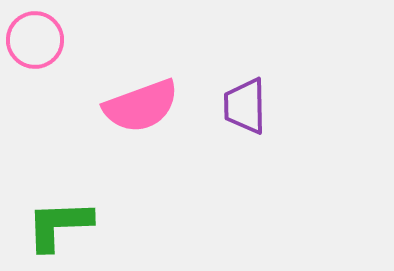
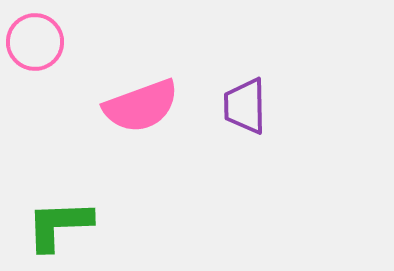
pink circle: moved 2 px down
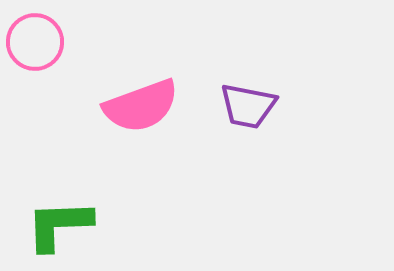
purple trapezoid: moved 3 px right; rotated 78 degrees counterclockwise
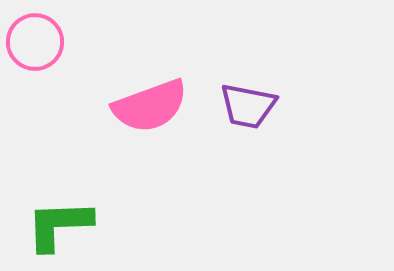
pink semicircle: moved 9 px right
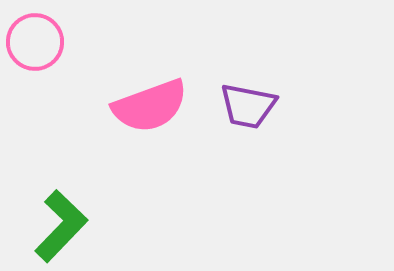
green L-shape: moved 2 px right, 1 px down; rotated 136 degrees clockwise
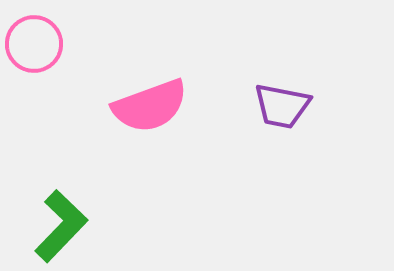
pink circle: moved 1 px left, 2 px down
purple trapezoid: moved 34 px right
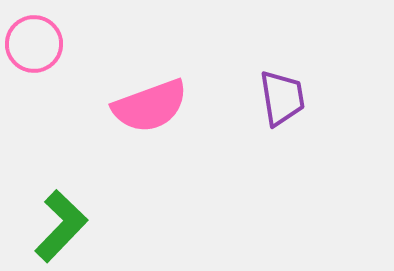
purple trapezoid: moved 8 px up; rotated 110 degrees counterclockwise
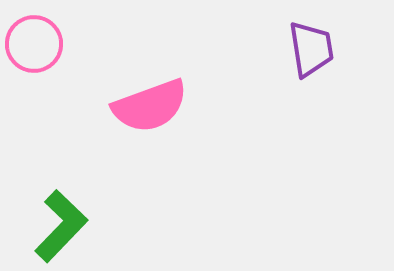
purple trapezoid: moved 29 px right, 49 px up
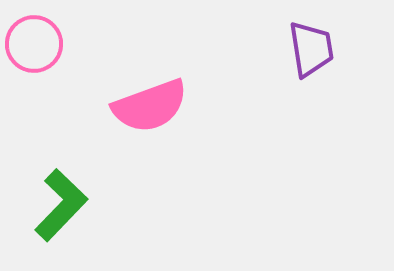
green L-shape: moved 21 px up
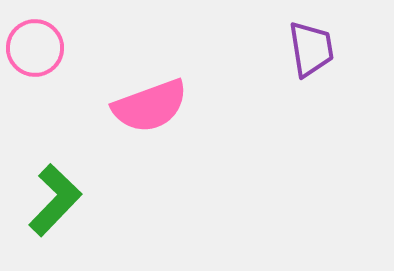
pink circle: moved 1 px right, 4 px down
green L-shape: moved 6 px left, 5 px up
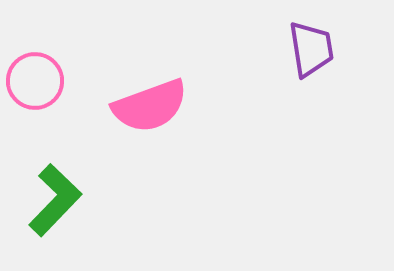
pink circle: moved 33 px down
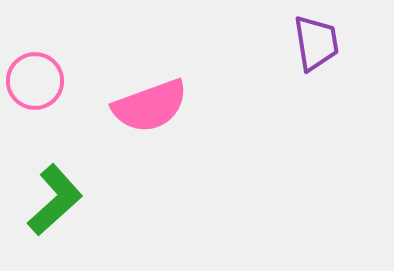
purple trapezoid: moved 5 px right, 6 px up
green L-shape: rotated 4 degrees clockwise
